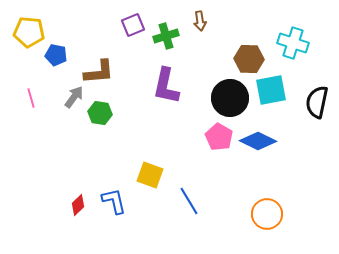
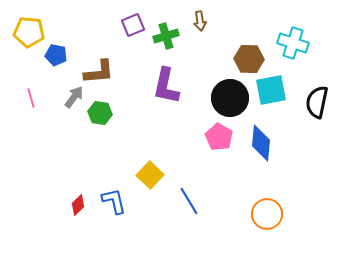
blue diamond: moved 3 px right, 2 px down; rotated 69 degrees clockwise
yellow square: rotated 24 degrees clockwise
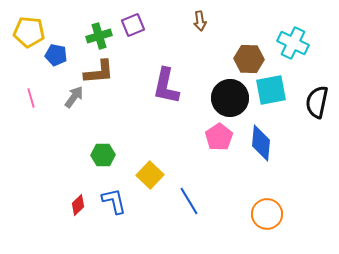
green cross: moved 67 px left
cyan cross: rotated 8 degrees clockwise
green hexagon: moved 3 px right, 42 px down; rotated 10 degrees counterclockwise
pink pentagon: rotated 8 degrees clockwise
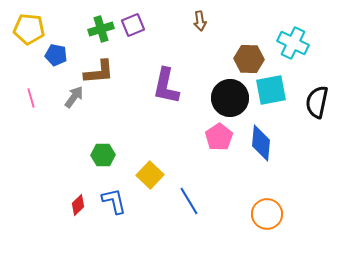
yellow pentagon: moved 3 px up
green cross: moved 2 px right, 7 px up
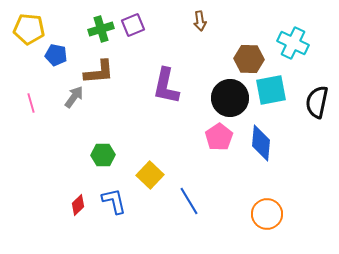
pink line: moved 5 px down
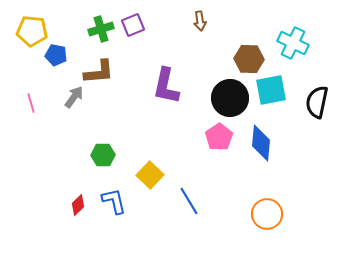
yellow pentagon: moved 3 px right, 2 px down
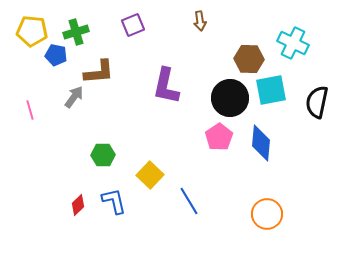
green cross: moved 25 px left, 3 px down
pink line: moved 1 px left, 7 px down
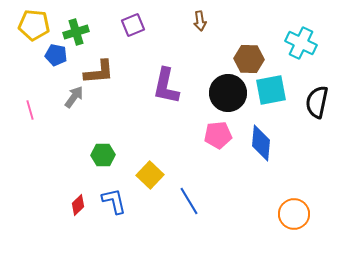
yellow pentagon: moved 2 px right, 6 px up
cyan cross: moved 8 px right
black circle: moved 2 px left, 5 px up
pink pentagon: moved 1 px left, 2 px up; rotated 28 degrees clockwise
orange circle: moved 27 px right
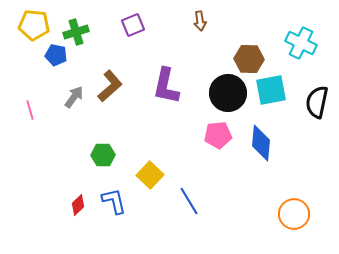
brown L-shape: moved 11 px right, 14 px down; rotated 36 degrees counterclockwise
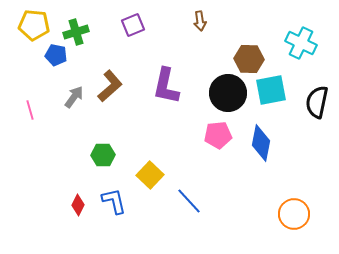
blue diamond: rotated 6 degrees clockwise
blue line: rotated 12 degrees counterclockwise
red diamond: rotated 20 degrees counterclockwise
